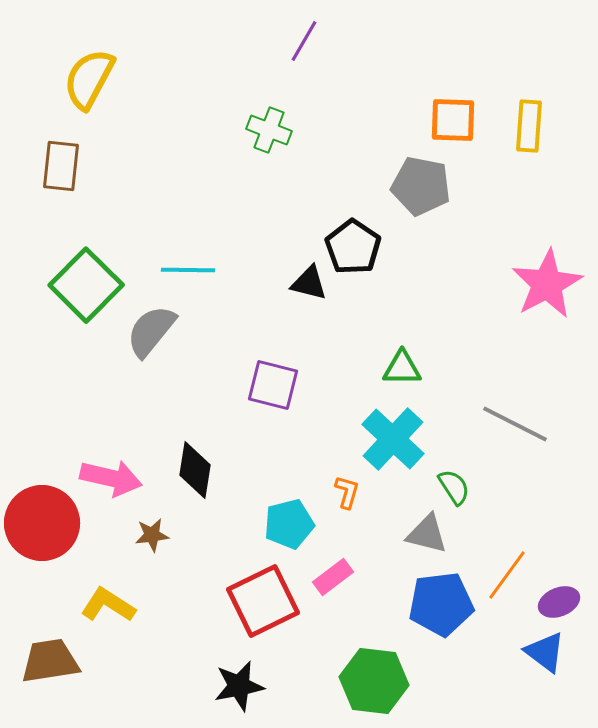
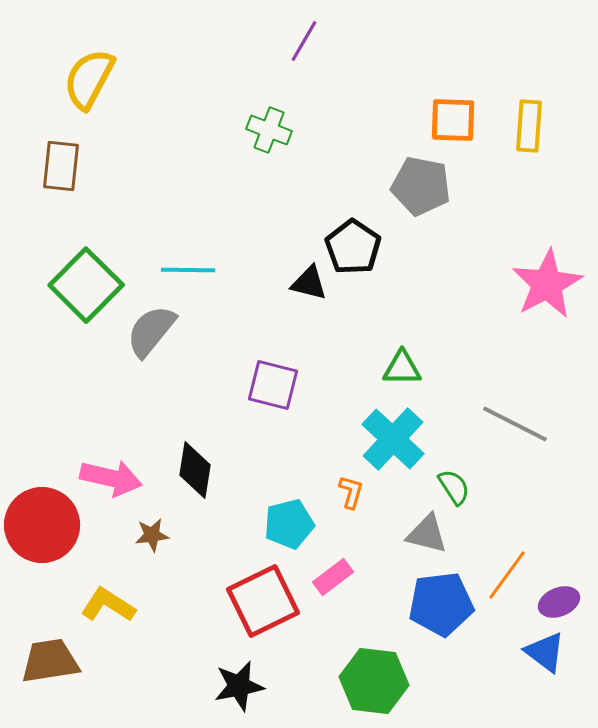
orange L-shape: moved 4 px right
red circle: moved 2 px down
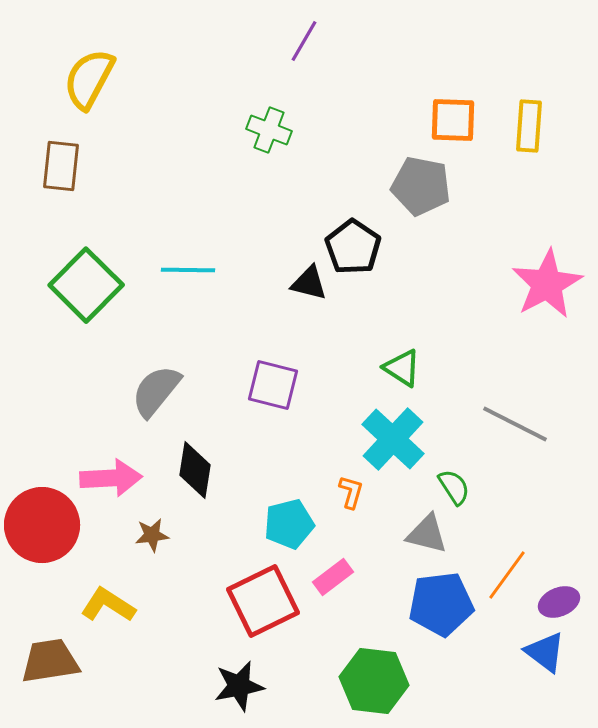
gray semicircle: moved 5 px right, 60 px down
green triangle: rotated 33 degrees clockwise
pink arrow: rotated 16 degrees counterclockwise
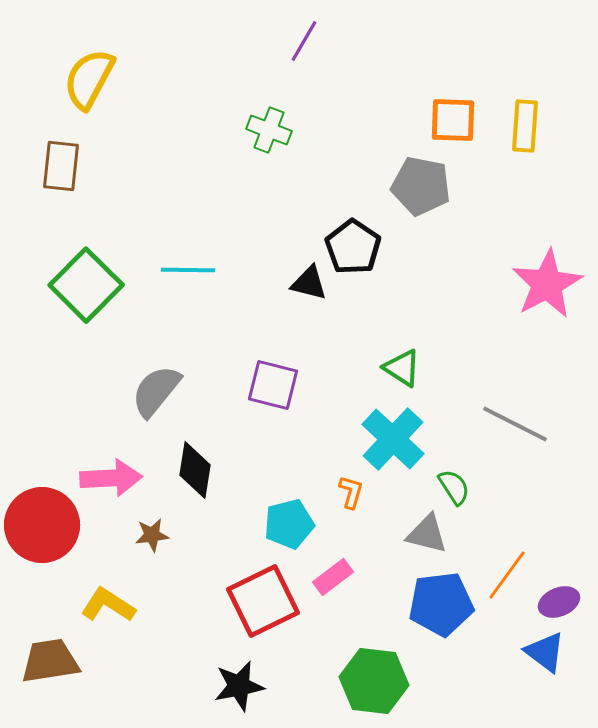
yellow rectangle: moved 4 px left
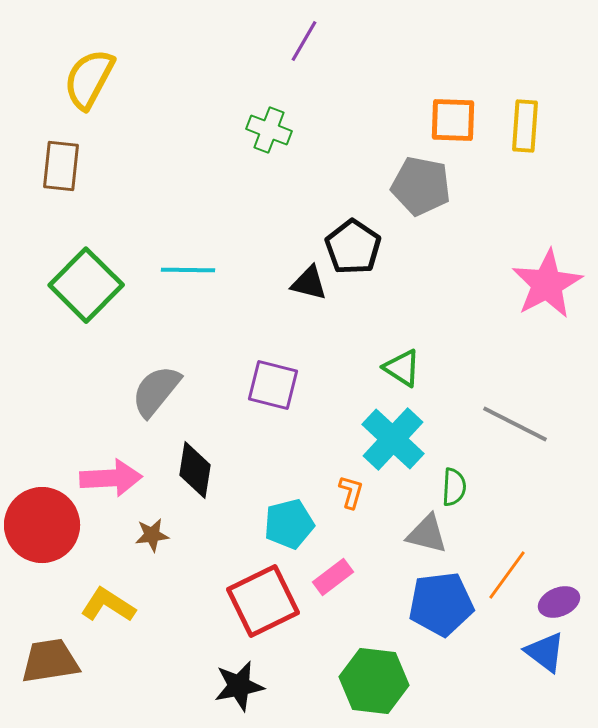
green semicircle: rotated 36 degrees clockwise
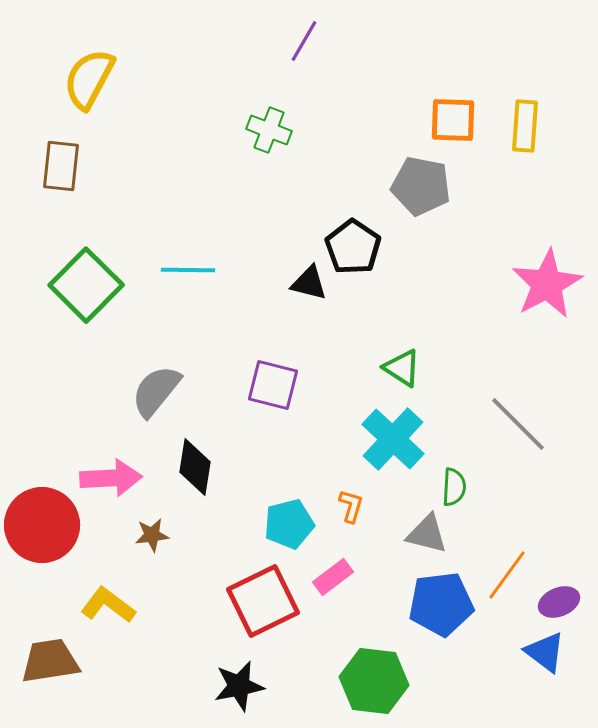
gray line: moved 3 px right; rotated 18 degrees clockwise
black diamond: moved 3 px up
orange L-shape: moved 14 px down
yellow L-shape: rotated 4 degrees clockwise
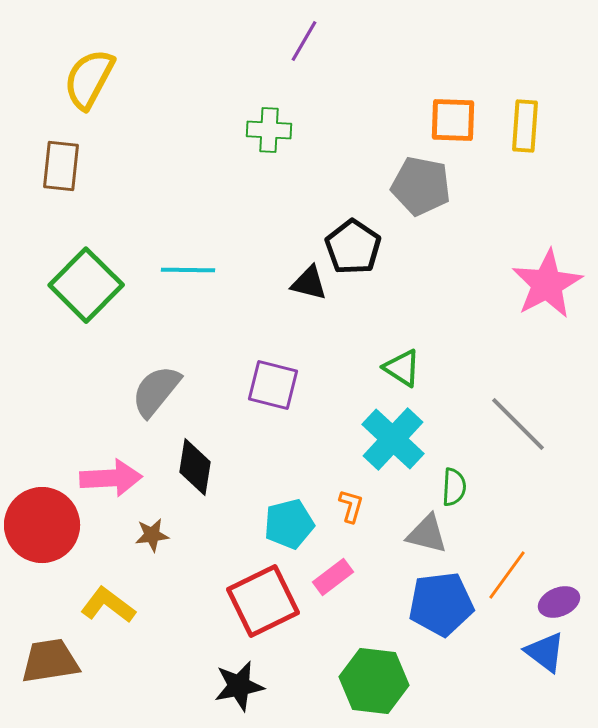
green cross: rotated 18 degrees counterclockwise
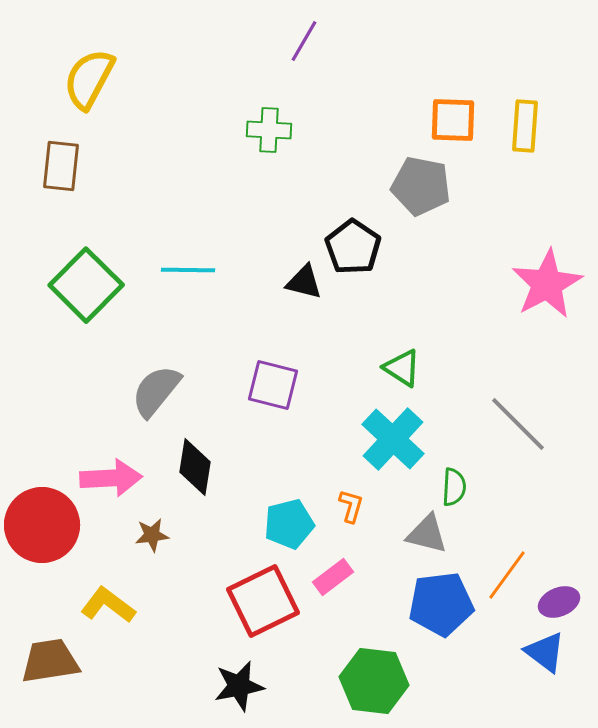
black triangle: moved 5 px left, 1 px up
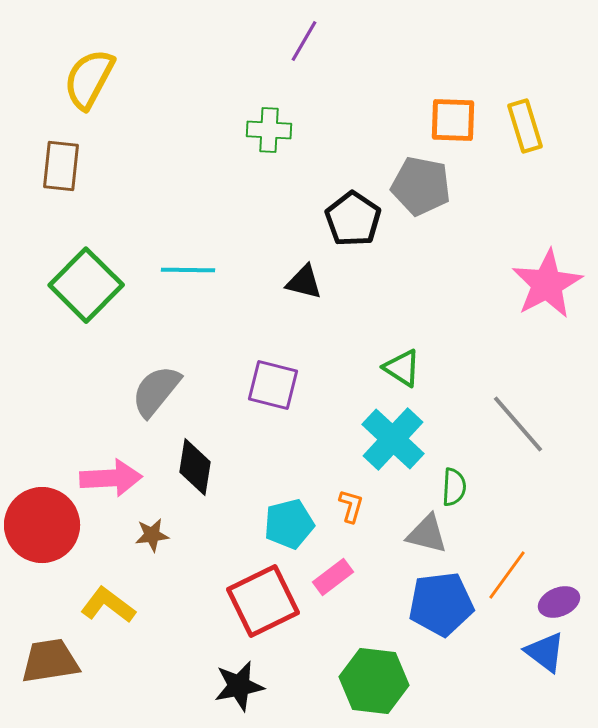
yellow rectangle: rotated 21 degrees counterclockwise
black pentagon: moved 28 px up
gray line: rotated 4 degrees clockwise
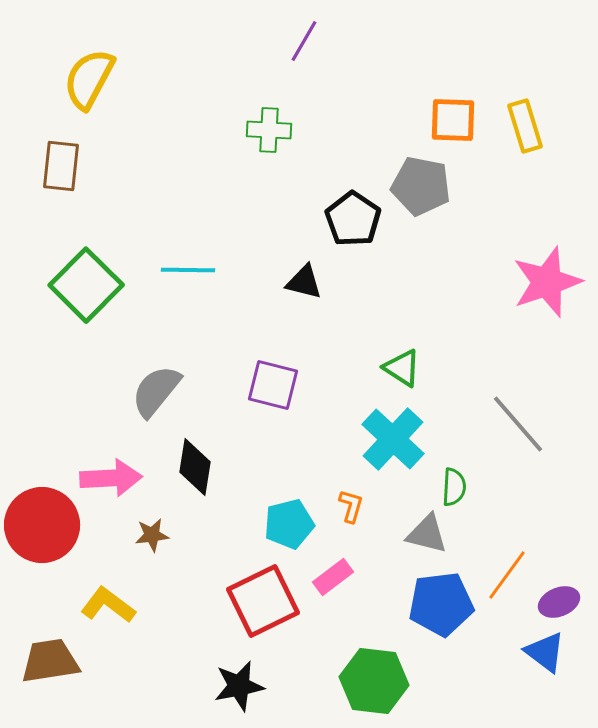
pink star: moved 2 px up; rotated 10 degrees clockwise
